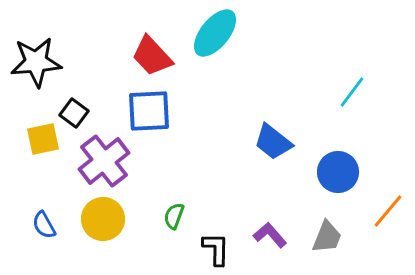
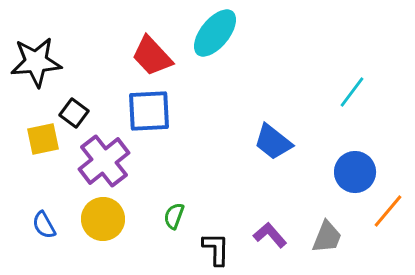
blue circle: moved 17 px right
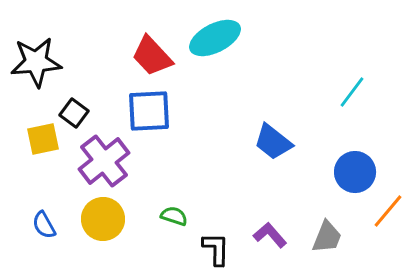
cyan ellipse: moved 5 px down; rotated 24 degrees clockwise
green semicircle: rotated 88 degrees clockwise
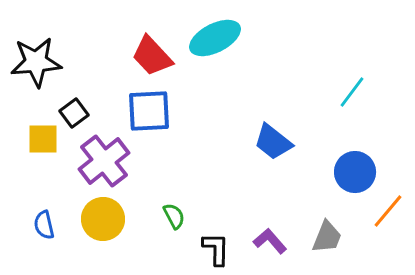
black square: rotated 16 degrees clockwise
yellow square: rotated 12 degrees clockwise
green semicircle: rotated 44 degrees clockwise
blue semicircle: rotated 16 degrees clockwise
purple L-shape: moved 6 px down
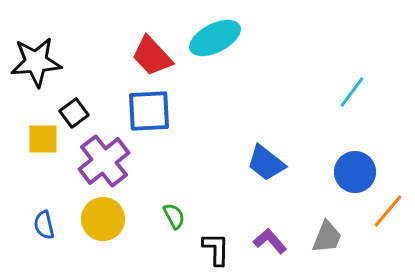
blue trapezoid: moved 7 px left, 21 px down
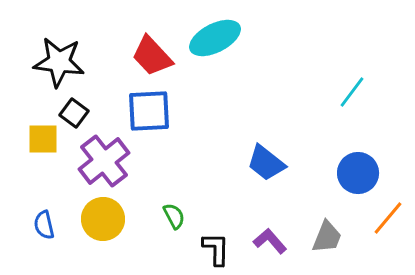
black star: moved 23 px right; rotated 12 degrees clockwise
black square: rotated 16 degrees counterclockwise
blue circle: moved 3 px right, 1 px down
orange line: moved 7 px down
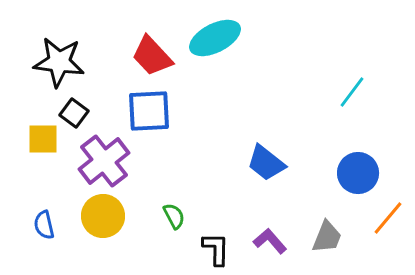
yellow circle: moved 3 px up
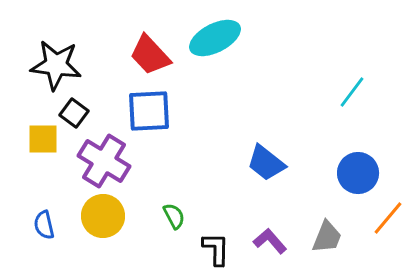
red trapezoid: moved 2 px left, 1 px up
black star: moved 3 px left, 3 px down
purple cross: rotated 21 degrees counterclockwise
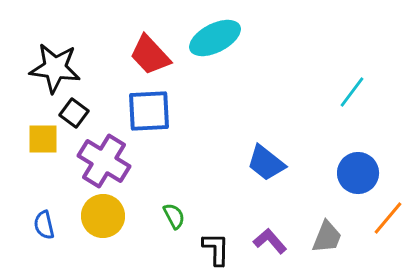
black star: moved 1 px left, 3 px down
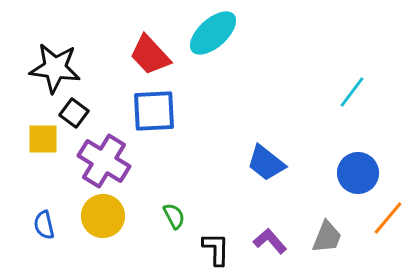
cyan ellipse: moved 2 px left, 5 px up; rotated 15 degrees counterclockwise
blue square: moved 5 px right
